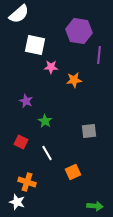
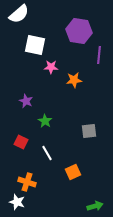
green arrow: rotated 21 degrees counterclockwise
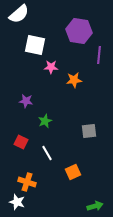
purple star: rotated 16 degrees counterclockwise
green star: rotated 16 degrees clockwise
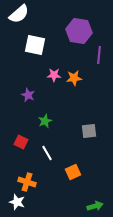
pink star: moved 3 px right, 8 px down
orange star: moved 2 px up
purple star: moved 2 px right, 6 px up; rotated 16 degrees clockwise
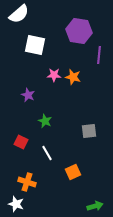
orange star: moved 1 px left, 1 px up; rotated 21 degrees clockwise
green star: rotated 24 degrees counterclockwise
white star: moved 1 px left, 2 px down
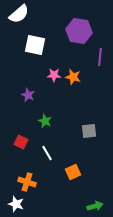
purple line: moved 1 px right, 2 px down
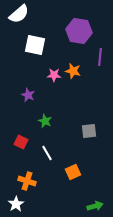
orange star: moved 6 px up
orange cross: moved 1 px up
white star: rotated 21 degrees clockwise
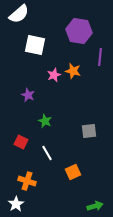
pink star: rotated 24 degrees counterclockwise
